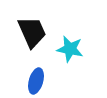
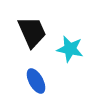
blue ellipse: rotated 45 degrees counterclockwise
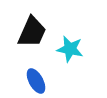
black trapezoid: rotated 48 degrees clockwise
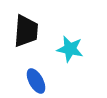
black trapezoid: moved 6 px left, 1 px up; rotated 20 degrees counterclockwise
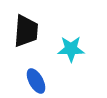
cyan star: moved 1 px right; rotated 12 degrees counterclockwise
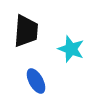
cyan star: rotated 20 degrees clockwise
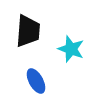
black trapezoid: moved 2 px right
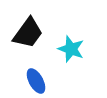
black trapezoid: moved 2 px down; rotated 32 degrees clockwise
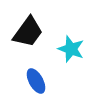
black trapezoid: moved 1 px up
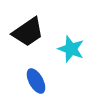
black trapezoid: rotated 20 degrees clockwise
